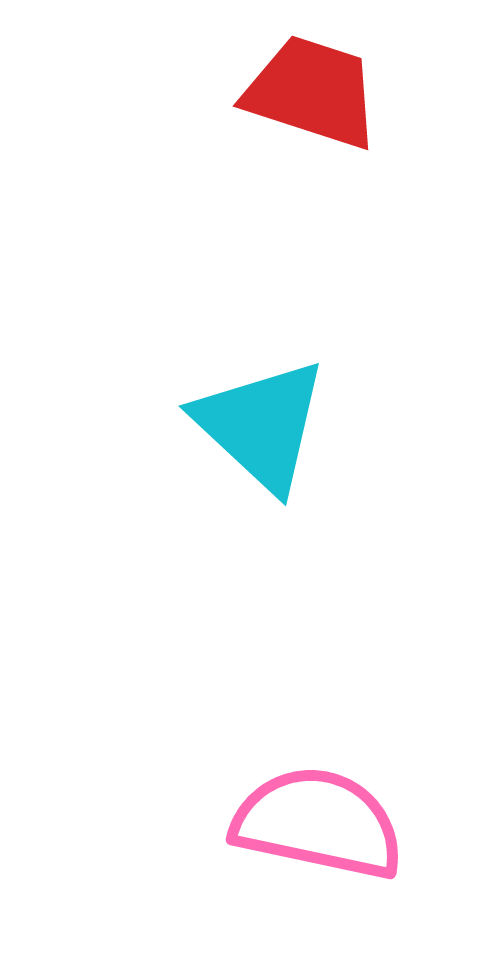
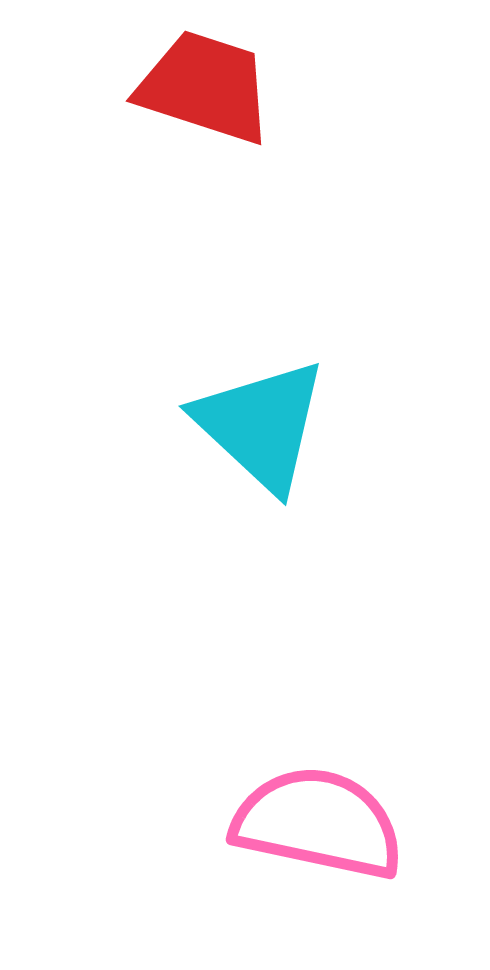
red trapezoid: moved 107 px left, 5 px up
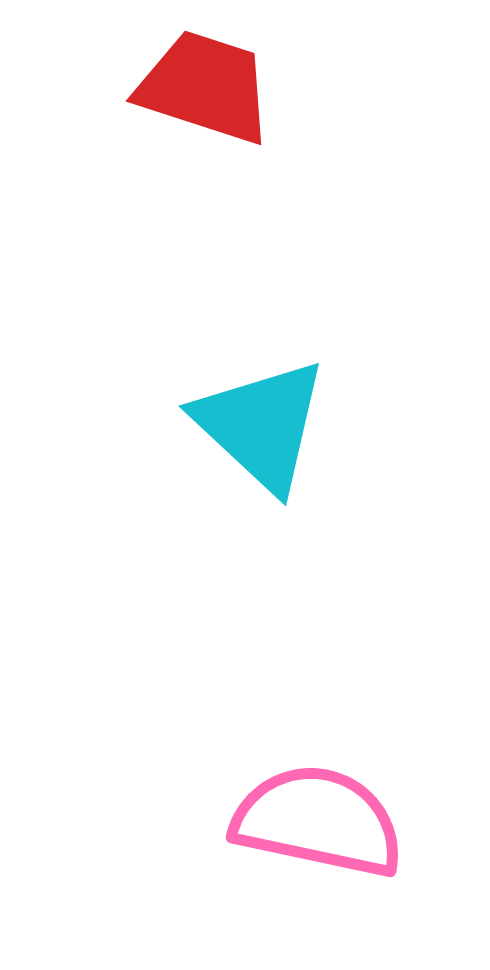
pink semicircle: moved 2 px up
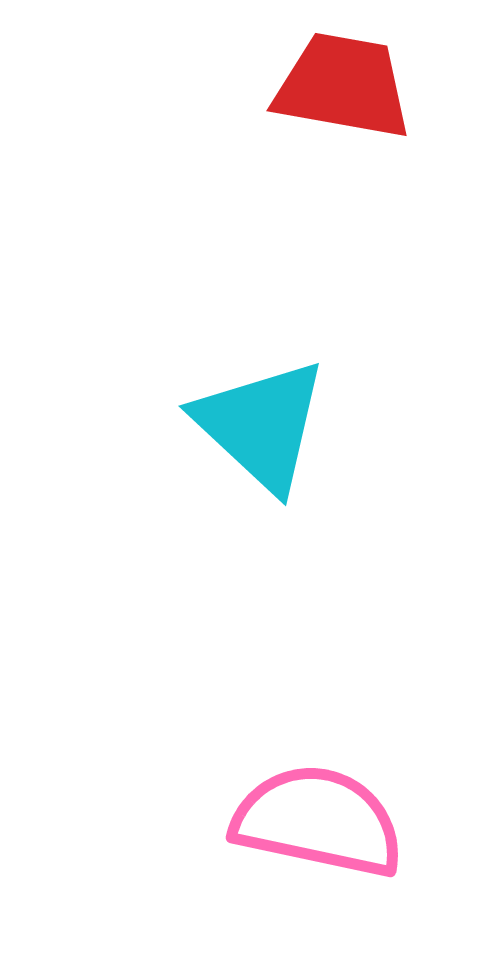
red trapezoid: moved 138 px right, 1 px up; rotated 8 degrees counterclockwise
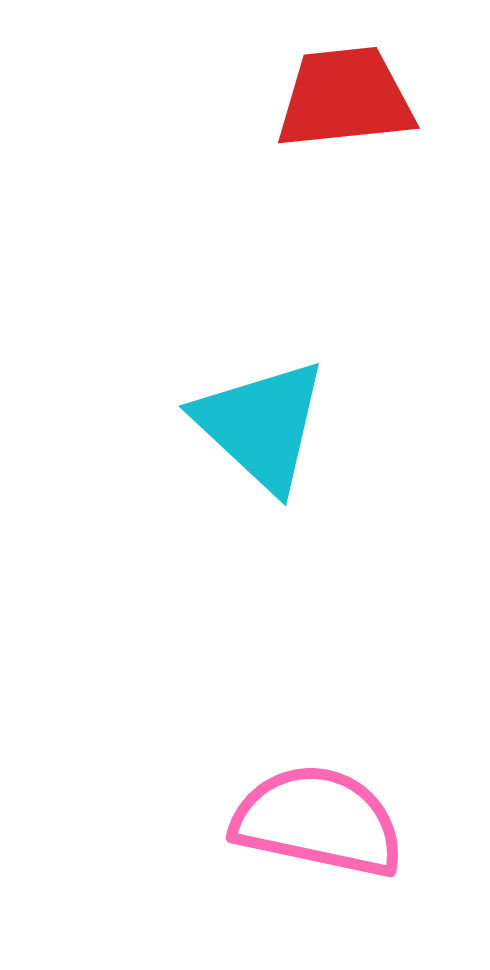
red trapezoid: moved 2 px right, 12 px down; rotated 16 degrees counterclockwise
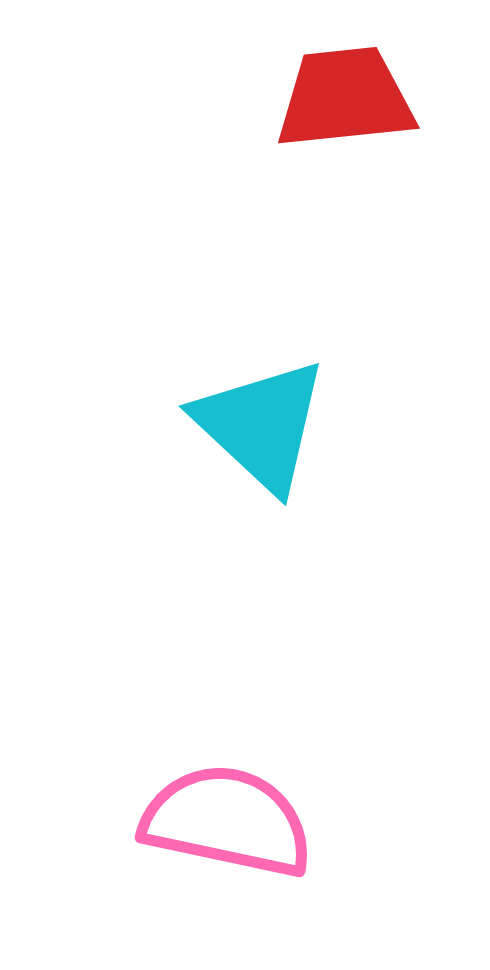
pink semicircle: moved 91 px left
